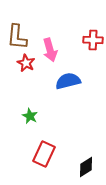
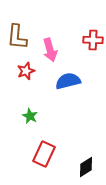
red star: moved 8 px down; rotated 24 degrees clockwise
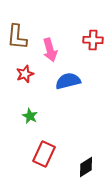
red star: moved 1 px left, 3 px down
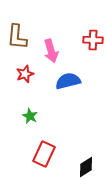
pink arrow: moved 1 px right, 1 px down
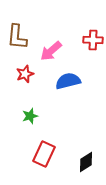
pink arrow: rotated 65 degrees clockwise
green star: rotated 28 degrees clockwise
black diamond: moved 5 px up
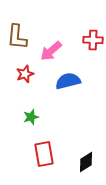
green star: moved 1 px right, 1 px down
red rectangle: rotated 35 degrees counterclockwise
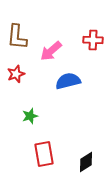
red star: moved 9 px left
green star: moved 1 px left, 1 px up
